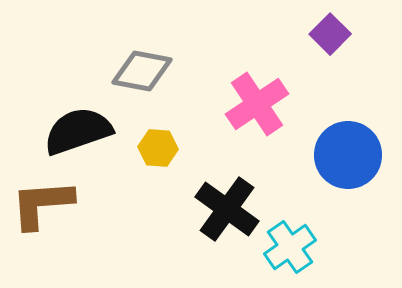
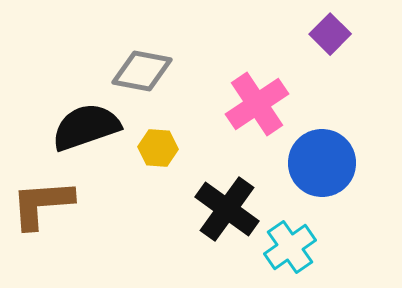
black semicircle: moved 8 px right, 4 px up
blue circle: moved 26 px left, 8 px down
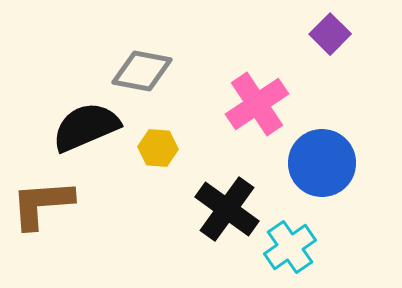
black semicircle: rotated 4 degrees counterclockwise
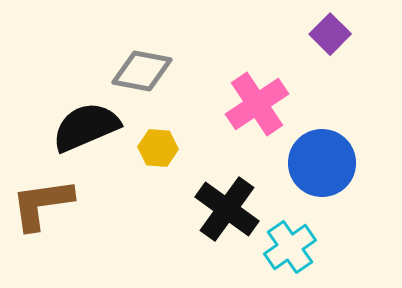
brown L-shape: rotated 4 degrees counterclockwise
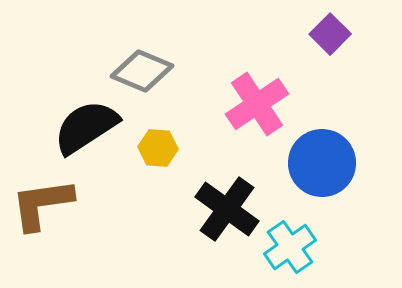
gray diamond: rotated 12 degrees clockwise
black semicircle: rotated 10 degrees counterclockwise
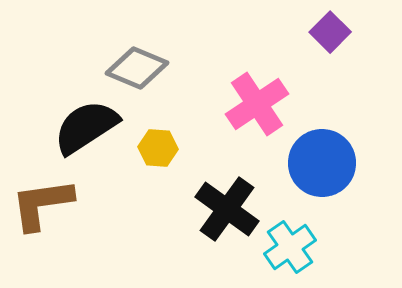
purple square: moved 2 px up
gray diamond: moved 5 px left, 3 px up
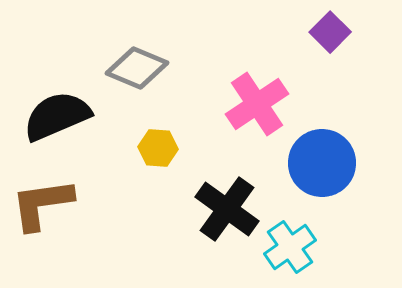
black semicircle: moved 29 px left, 11 px up; rotated 10 degrees clockwise
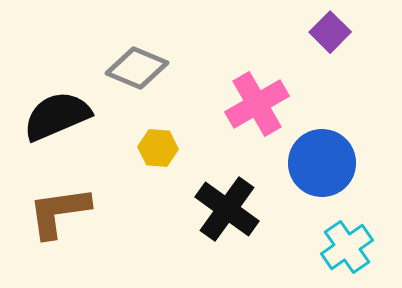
pink cross: rotated 4 degrees clockwise
brown L-shape: moved 17 px right, 8 px down
cyan cross: moved 57 px right
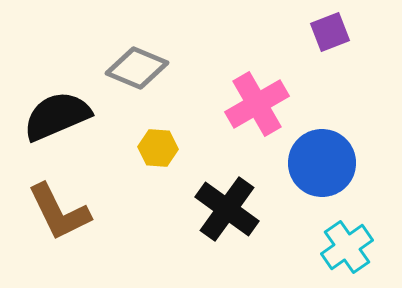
purple square: rotated 24 degrees clockwise
brown L-shape: rotated 108 degrees counterclockwise
